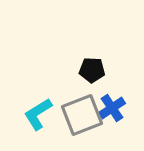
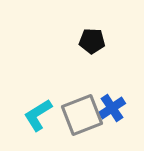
black pentagon: moved 29 px up
cyan L-shape: moved 1 px down
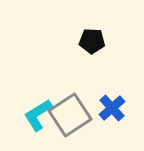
blue cross: rotated 8 degrees counterclockwise
gray square: moved 12 px left; rotated 12 degrees counterclockwise
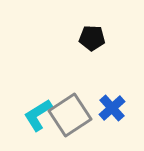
black pentagon: moved 3 px up
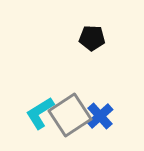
blue cross: moved 12 px left, 8 px down
cyan L-shape: moved 2 px right, 2 px up
